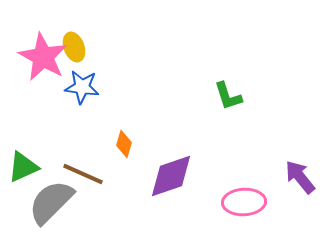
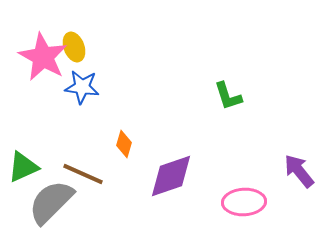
purple arrow: moved 1 px left, 6 px up
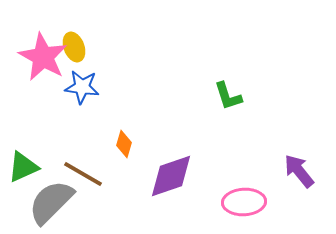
brown line: rotated 6 degrees clockwise
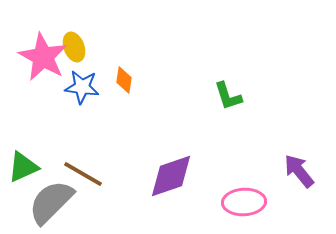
orange diamond: moved 64 px up; rotated 8 degrees counterclockwise
